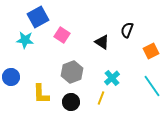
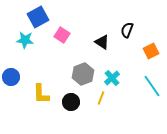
gray hexagon: moved 11 px right, 2 px down
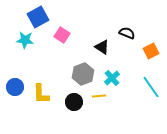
black semicircle: moved 3 px down; rotated 91 degrees clockwise
black triangle: moved 5 px down
blue circle: moved 4 px right, 10 px down
cyan line: moved 1 px left, 1 px down
yellow line: moved 2 px left, 2 px up; rotated 64 degrees clockwise
black circle: moved 3 px right
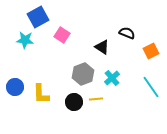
yellow line: moved 3 px left, 3 px down
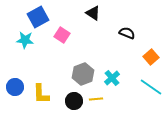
black triangle: moved 9 px left, 34 px up
orange square: moved 6 px down; rotated 14 degrees counterclockwise
cyan line: rotated 20 degrees counterclockwise
black circle: moved 1 px up
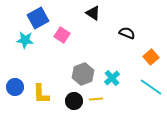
blue square: moved 1 px down
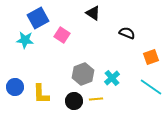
orange square: rotated 21 degrees clockwise
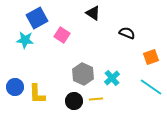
blue square: moved 1 px left
gray hexagon: rotated 15 degrees counterclockwise
yellow L-shape: moved 4 px left
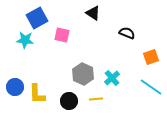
pink square: rotated 21 degrees counterclockwise
black circle: moved 5 px left
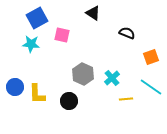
cyan star: moved 6 px right, 4 px down
yellow line: moved 30 px right
